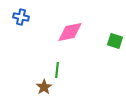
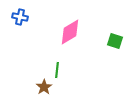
blue cross: moved 1 px left
pink diamond: rotated 20 degrees counterclockwise
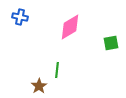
pink diamond: moved 5 px up
green square: moved 4 px left, 2 px down; rotated 28 degrees counterclockwise
brown star: moved 5 px left, 1 px up
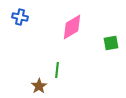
pink diamond: moved 2 px right
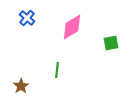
blue cross: moved 7 px right, 1 px down; rotated 28 degrees clockwise
brown star: moved 18 px left
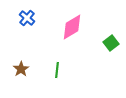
green square: rotated 28 degrees counterclockwise
brown star: moved 17 px up
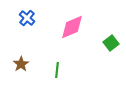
pink diamond: rotated 8 degrees clockwise
brown star: moved 5 px up
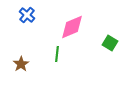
blue cross: moved 3 px up
green square: moved 1 px left; rotated 21 degrees counterclockwise
green line: moved 16 px up
